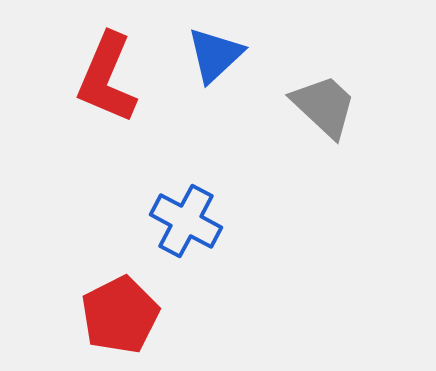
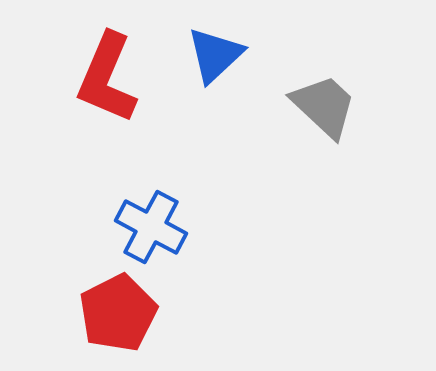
blue cross: moved 35 px left, 6 px down
red pentagon: moved 2 px left, 2 px up
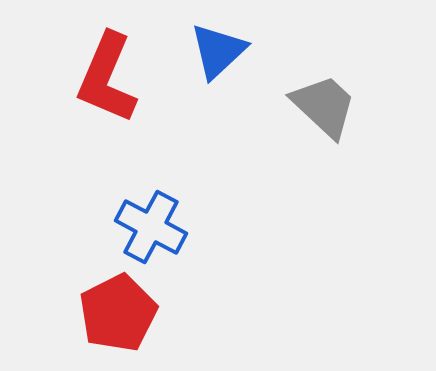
blue triangle: moved 3 px right, 4 px up
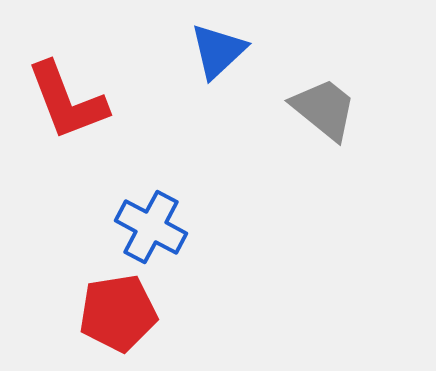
red L-shape: moved 40 px left, 23 px down; rotated 44 degrees counterclockwise
gray trapezoid: moved 3 px down; rotated 4 degrees counterclockwise
red pentagon: rotated 18 degrees clockwise
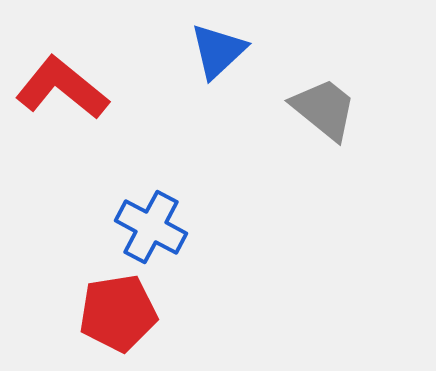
red L-shape: moved 5 px left, 13 px up; rotated 150 degrees clockwise
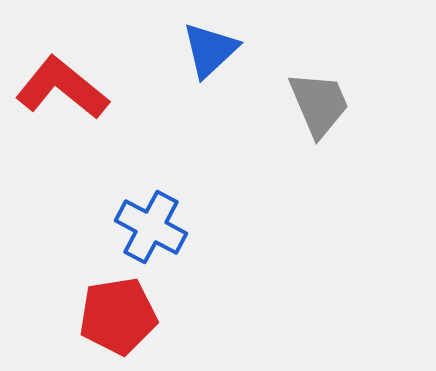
blue triangle: moved 8 px left, 1 px up
gray trapezoid: moved 5 px left, 5 px up; rotated 28 degrees clockwise
red pentagon: moved 3 px down
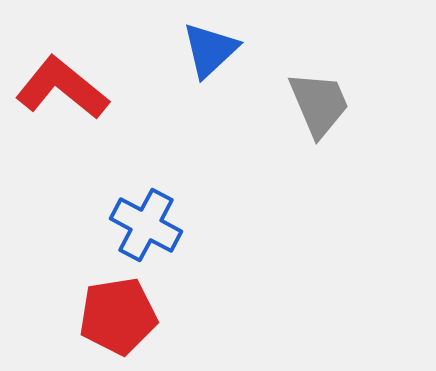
blue cross: moved 5 px left, 2 px up
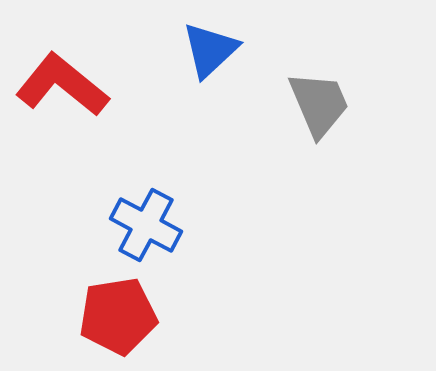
red L-shape: moved 3 px up
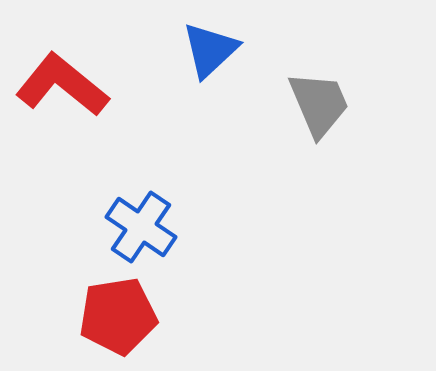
blue cross: moved 5 px left, 2 px down; rotated 6 degrees clockwise
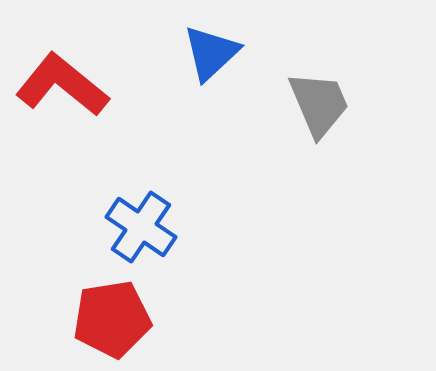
blue triangle: moved 1 px right, 3 px down
red pentagon: moved 6 px left, 3 px down
